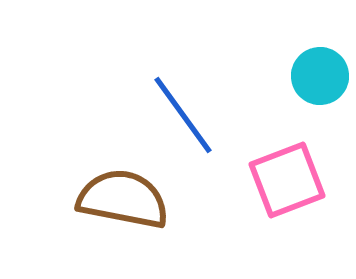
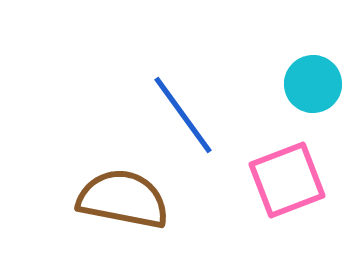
cyan circle: moved 7 px left, 8 px down
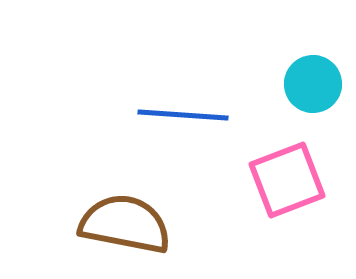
blue line: rotated 50 degrees counterclockwise
brown semicircle: moved 2 px right, 25 px down
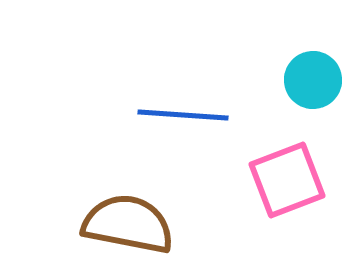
cyan circle: moved 4 px up
brown semicircle: moved 3 px right
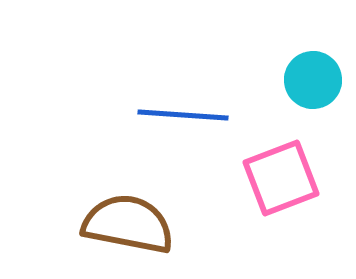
pink square: moved 6 px left, 2 px up
